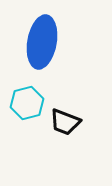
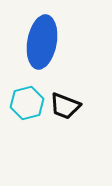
black trapezoid: moved 16 px up
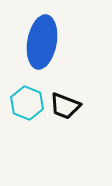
cyan hexagon: rotated 24 degrees counterclockwise
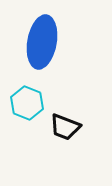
black trapezoid: moved 21 px down
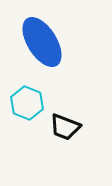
blue ellipse: rotated 42 degrees counterclockwise
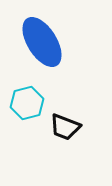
cyan hexagon: rotated 24 degrees clockwise
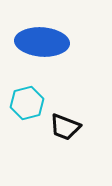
blue ellipse: rotated 54 degrees counterclockwise
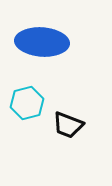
black trapezoid: moved 3 px right, 2 px up
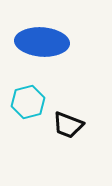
cyan hexagon: moved 1 px right, 1 px up
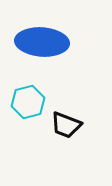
black trapezoid: moved 2 px left
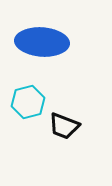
black trapezoid: moved 2 px left, 1 px down
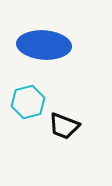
blue ellipse: moved 2 px right, 3 px down
